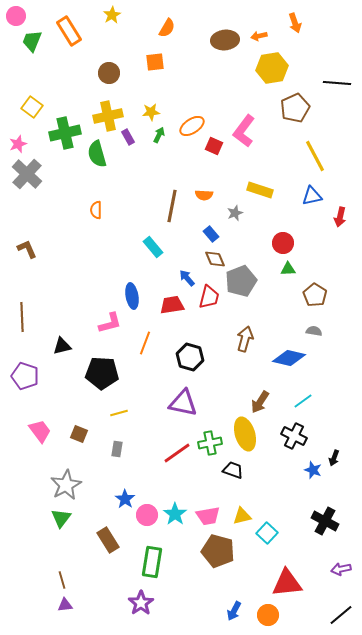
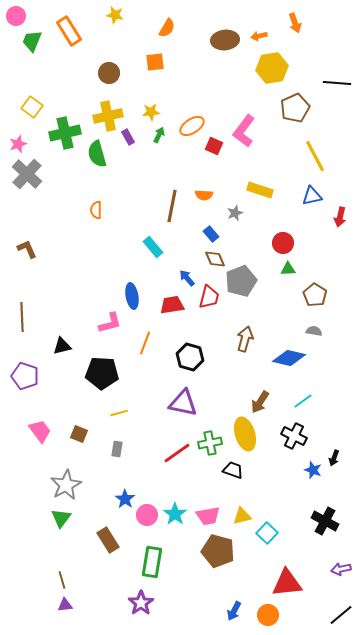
yellow star at (112, 15): moved 3 px right; rotated 30 degrees counterclockwise
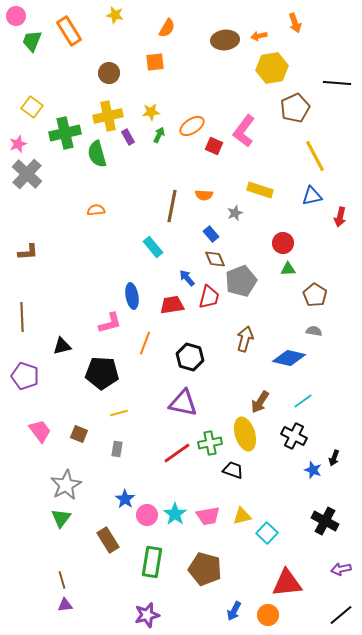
orange semicircle at (96, 210): rotated 84 degrees clockwise
brown L-shape at (27, 249): moved 1 px right, 3 px down; rotated 110 degrees clockwise
brown pentagon at (218, 551): moved 13 px left, 18 px down
purple star at (141, 603): moved 6 px right, 12 px down; rotated 20 degrees clockwise
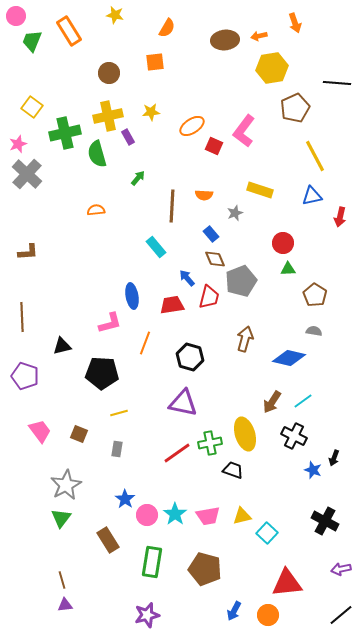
green arrow at (159, 135): moved 21 px left, 43 px down; rotated 14 degrees clockwise
brown line at (172, 206): rotated 8 degrees counterclockwise
cyan rectangle at (153, 247): moved 3 px right
brown arrow at (260, 402): moved 12 px right
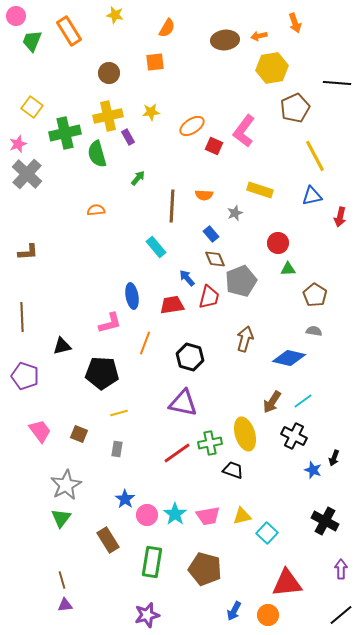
red circle at (283, 243): moved 5 px left
purple arrow at (341, 569): rotated 102 degrees clockwise
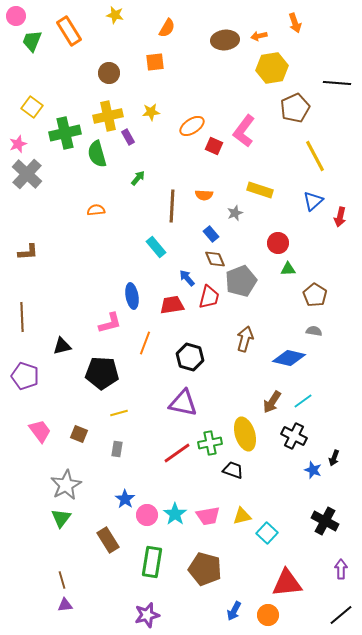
blue triangle at (312, 196): moved 1 px right, 5 px down; rotated 30 degrees counterclockwise
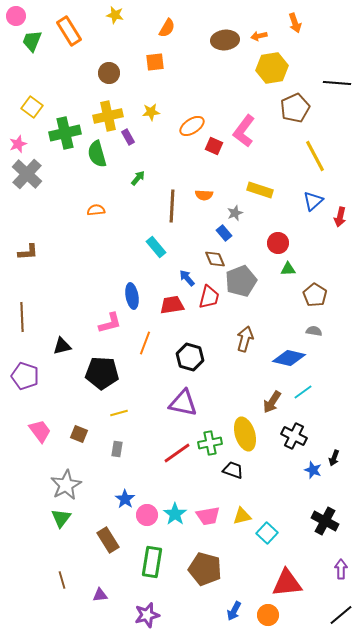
blue rectangle at (211, 234): moved 13 px right, 1 px up
cyan line at (303, 401): moved 9 px up
purple triangle at (65, 605): moved 35 px right, 10 px up
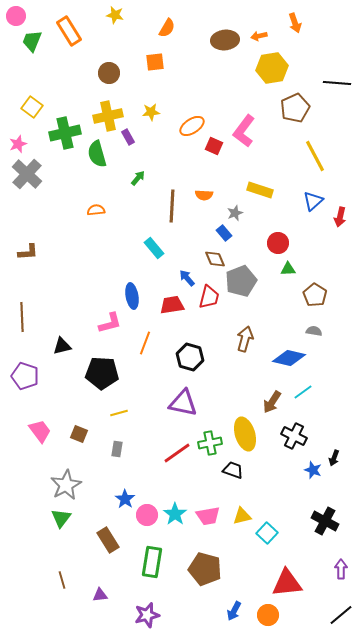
cyan rectangle at (156, 247): moved 2 px left, 1 px down
